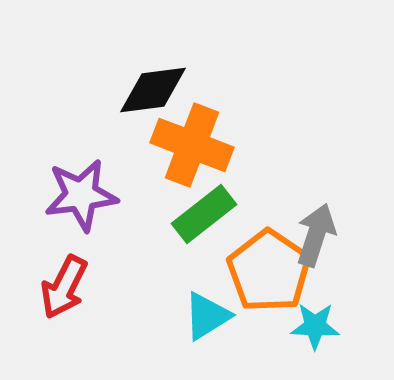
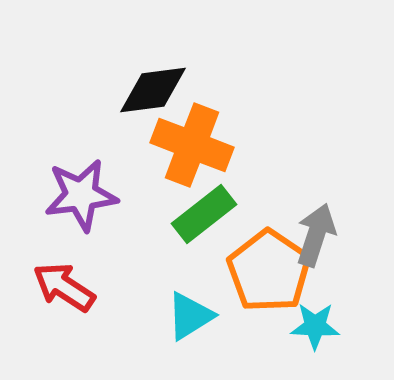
red arrow: rotated 96 degrees clockwise
cyan triangle: moved 17 px left
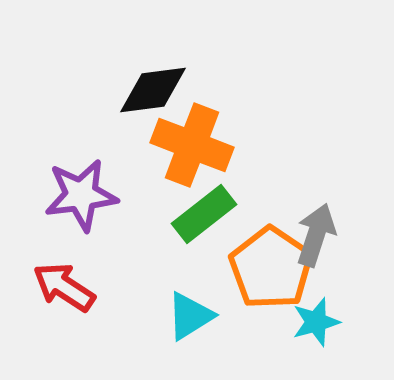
orange pentagon: moved 2 px right, 3 px up
cyan star: moved 1 px right, 4 px up; rotated 18 degrees counterclockwise
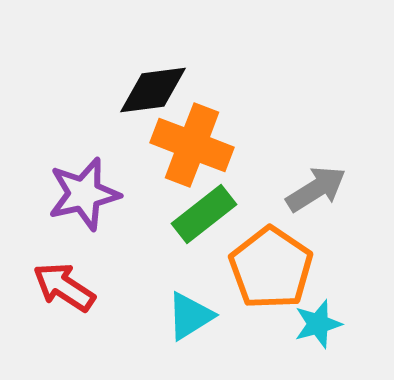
purple star: moved 3 px right, 1 px up; rotated 6 degrees counterclockwise
gray arrow: moved 46 px up; rotated 40 degrees clockwise
cyan star: moved 2 px right, 2 px down
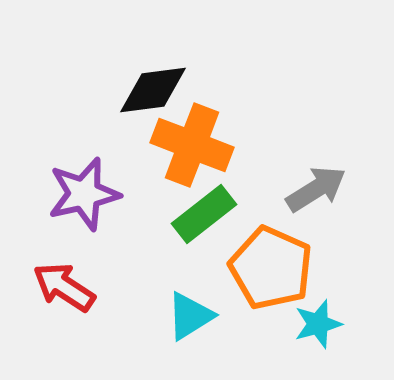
orange pentagon: rotated 10 degrees counterclockwise
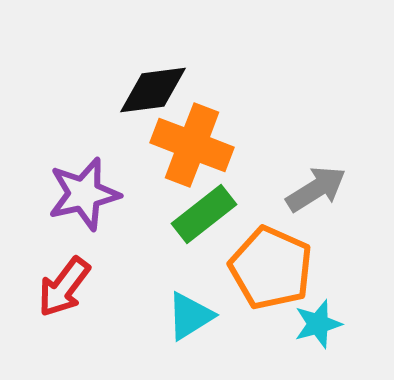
red arrow: rotated 86 degrees counterclockwise
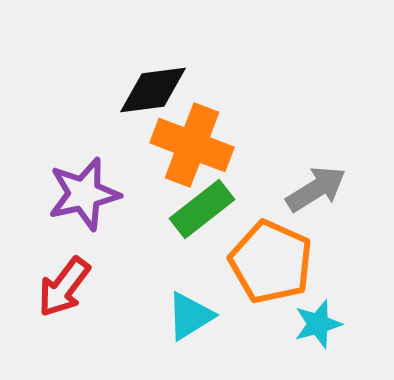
green rectangle: moved 2 px left, 5 px up
orange pentagon: moved 6 px up
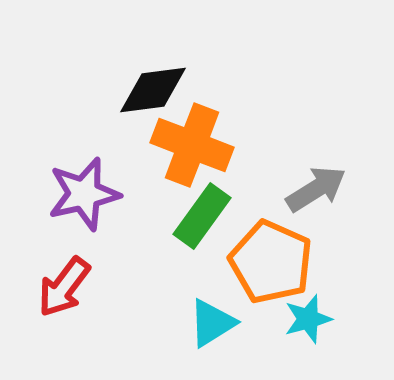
green rectangle: moved 7 px down; rotated 16 degrees counterclockwise
cyan triangle: moved 22 px right, 7 px down
cyan star: moved 10 px left, 5 px up
